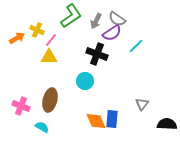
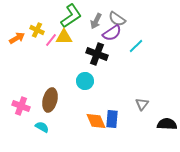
yellow triangle: moved 15 px right, 20 px up
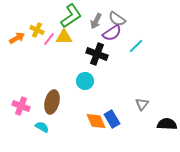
pink line: moved 2 px left, 1 px up
brown ellipse: moved 2 px right, 2 px down
blue rectangle: rotated 36 degrees counterclockwise
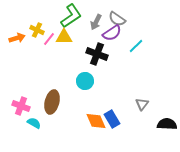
gray arrow: moved 1 px down
orange arrow: rotated 14 degrees clockwise
cyan semicircle: moved 8 px left, 4 px up
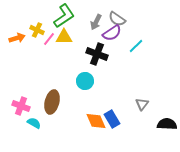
green L-shape: moved 7 px left
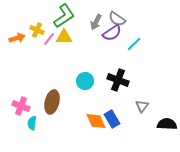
cyan line: moved 2 px left, 2 px up
black cross: moved 21 px right, 26 px down
gray triangle: moved 2 px down
cyan semicircle: moved 2 px left; rotated 112 degrees counterclockwise
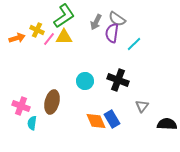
purple semicircle: rotated 132 degrees clockwise
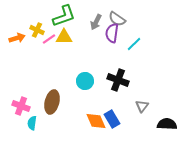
green L-shape: rotated 15 degrees clockwise
pink line: rotated 16 degrees clockwise
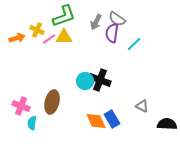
black cross: moved 18 px left
gray triangle: rotated 40 degrees counterclockwise
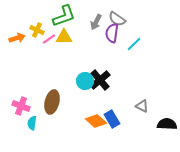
black cross: rotated 30 degrees clockwise
orange diamond: rotated 25 degrees counterclockwise
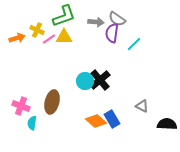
gray arrow: rotated 112 degrees counterclockwise
